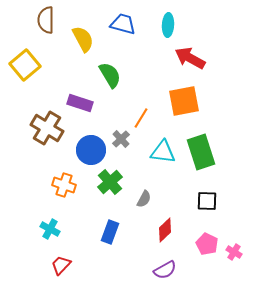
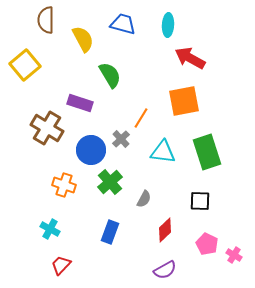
green rectangle: moved 6 px right
black square: moved 7 px left
pink cross: moved 3 px down
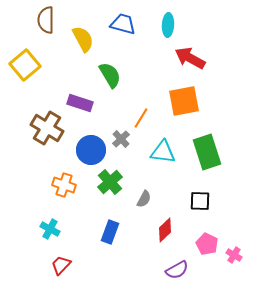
purple semicircle: moved 12 px right
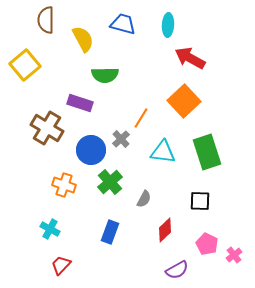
green semicircle: moved 5 px left; rotated 120 degrees clockwise
orange square: rotated 32 degrees counterclockwise
pink cross: rotated 21 degrees clockwise
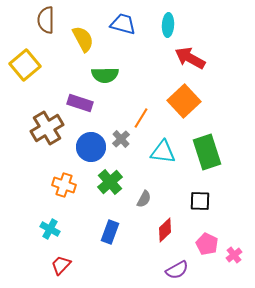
brown cross: rotated 28 degrees clockwise
blue circle: moved 3 px up
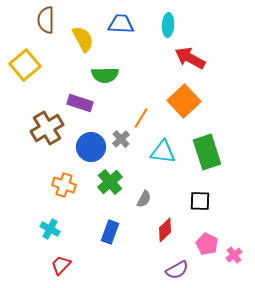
blue trapezoid: moved 2 px left; rotated 12 degrees counterclockwise
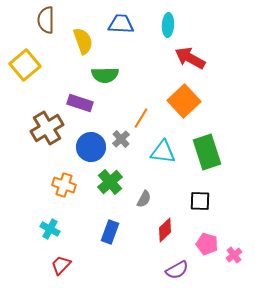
yellow semicircle: moved 2 px down; rotated 8 degrees clockwise
pink pentagon: rotated 10 degrees counterclockwise
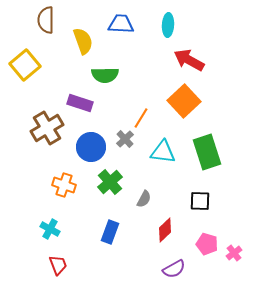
red arrow: moved 1 px left, 2 px down
gray cross: moved 4 px right
pink cross: moved 2 px up
red trapezoid: moved 3 px left; rotated 115 degrees clockwise
purple semicircle: moved 3 px left, 1 px up
